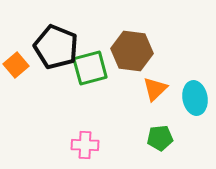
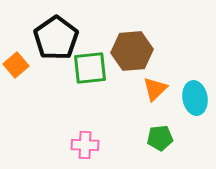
black pentagon: moved 9 px up; rotated 15 degrees clockwise
brown hexagon: rotated 12 degrees counterclockwise
green square: rotated 9 degrees clockwise
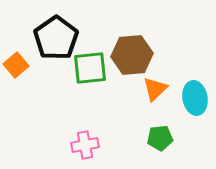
brown hexagon: moved 4 px down
pink cross: rotated 12 degrees counterclockwise
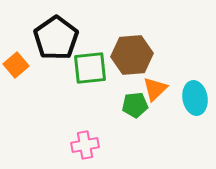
green pentagon: moved 25 px left, 33 px up
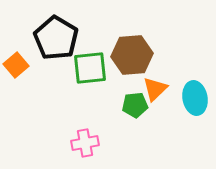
black pentagon: rotated 6 degrees counterclockwise
pink cross: moved 2 px up
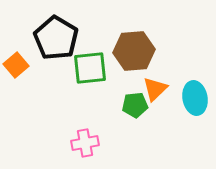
brown hexagon: moved 2 px right, 4 px up
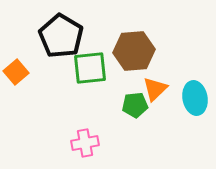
black pentagon: moved 5 px right, 2 px up
orange square: moved 7 px down
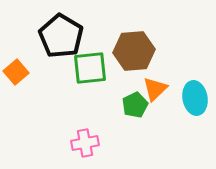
green pentagon: rotated 20 degrees counterclockwise
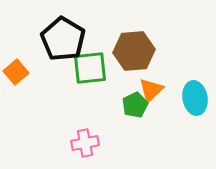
black pentagon: moved 2 px right, 3 px down
orange triangle: moved 4 px left, 1 px down
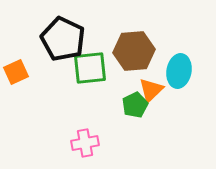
black pentagon: rotated 6 degrees counterclockwise
orange square: rotated 15 degrees clockwise
cyan ellipse: moved 16 px left, 27 px up; rotated 20 degrees clockwise
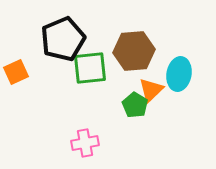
black pentagon: rotated 24 degrees clockwise
cyan ellipse: moved 3 px down
green pentagon: rotated 15 degrees counterclockwise
